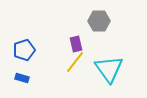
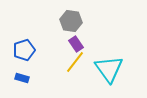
gray hexagon: moved 28 px left; rotated 10 degrees clockwise
purple rectangle: rotated 21 degrees counterclockwise
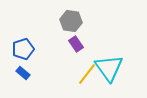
blue pentagon: moved 1 px left, 1 px up
yellow line: moved 12 px right, 12 px down
cyan triangle: moved 1 px up
blue rectangle: moved 1 px right, 5 px up; rotated 24 degrees clockwise
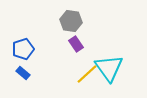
yellow line: rotated 10 degrees clockwise
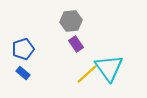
gray hexagon: rotated 15 degrees counterclockwise
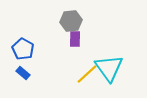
purple rectangle: moved 1 px left, 5 px up; rotated 35 degrees clockwise
blue pentagon: rotated 25 degrees counterclockwise
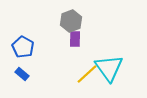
gray hexagon: rotated 15 degrees counterclockwise
blue pentagon: moved 2 px up
blue rectangle: moved 1 px left, 1 px down
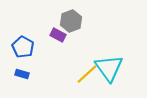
purple rectangle: moved 17 px left, 4 px up; rotated 63 degrees counterclockwise
blue rectangle: rotated 24 degrees counterclockwise
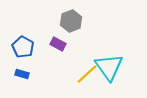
purple rectangle: moved 9 px down
cyan triangle: moved 1 px up
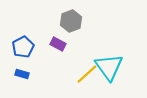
blue pentagon: rotated 15 degrees clockwise
